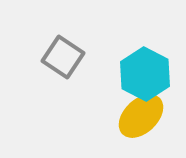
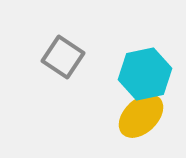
cyan hexagon: rotated 21 degrees clockwise
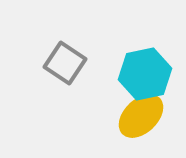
gray square: moved 2 px right, 6 px down
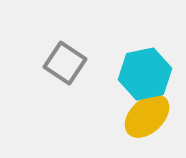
yellow ellipse: moved 6 px right
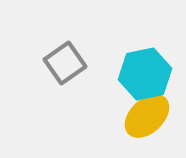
gray square: rotated 21 degrees clockwise
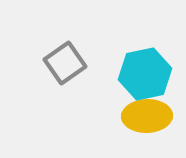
yellow ellipse: rotated 42 degrees clockwise
